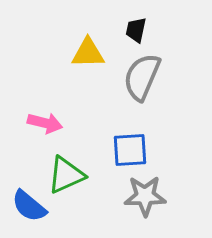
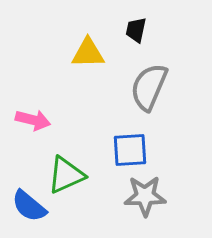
gray semicircle: moved 7 px right, 10 px down
pink arrow: moved 12 px left, 3 px up
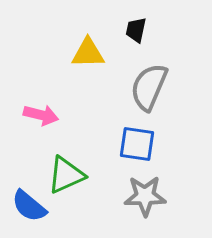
pink arrow: moved 8 px right, 5 px up
blue square: moved 7 px right, 6 px up; rotated 12 degrees clockwise
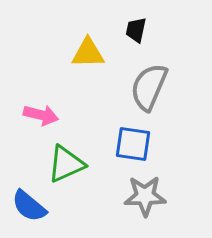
blue square: moved 4 px left
green triangle: moved 11 px up
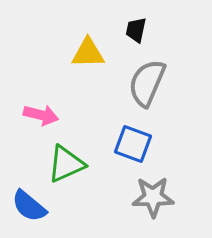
gray semicircle: moved 2 px left, 4 px up
blue square: rotated 12 degrees clockwise
gray star: moved 8 px right, 1 px down
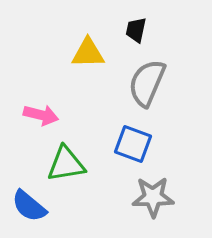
green triangle: rotated 15 degrees clockwise
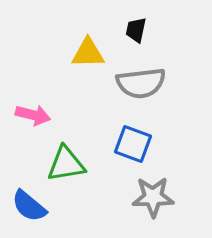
gray semicircle: moved 6 px left; rotated 120 degrees counterclockwise
pink arrow: moved 8 px left
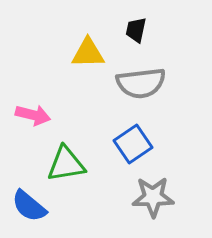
blue square: rotated 36 degrees clockwise
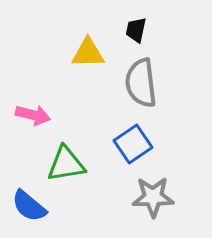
gray semicircle: rotated 90 degrees clockwise
